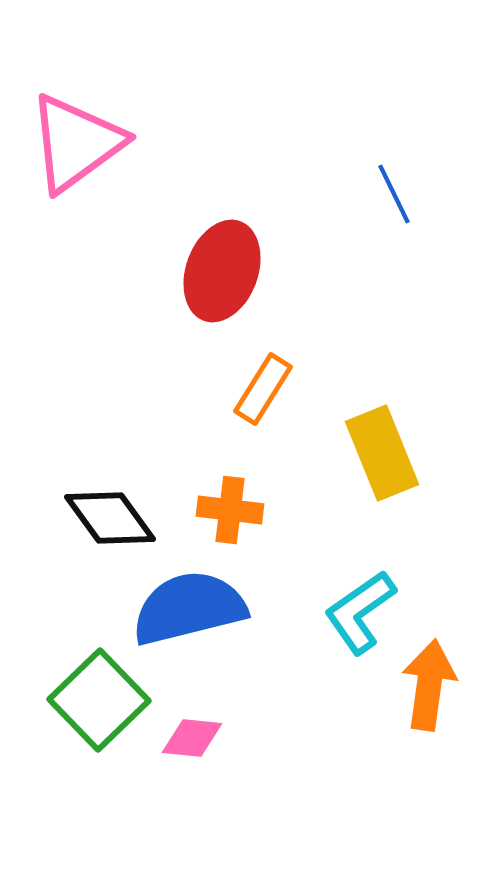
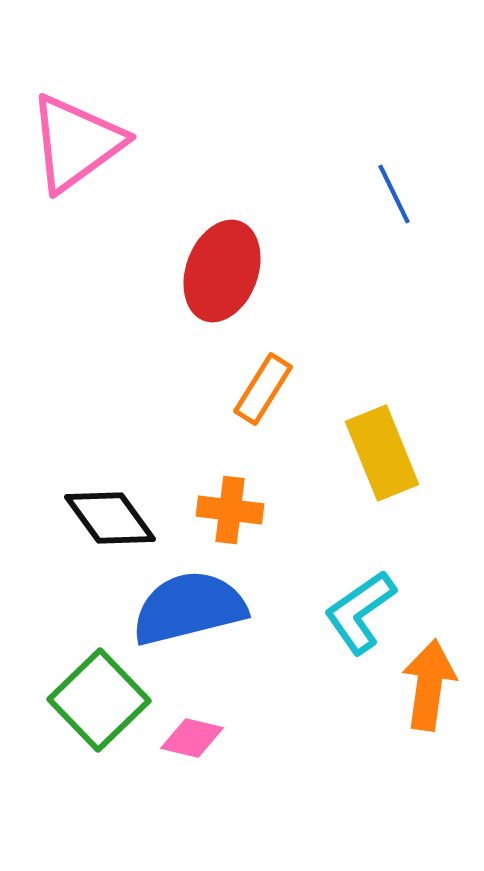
pink diamond: rotated 8 degrees clockwise
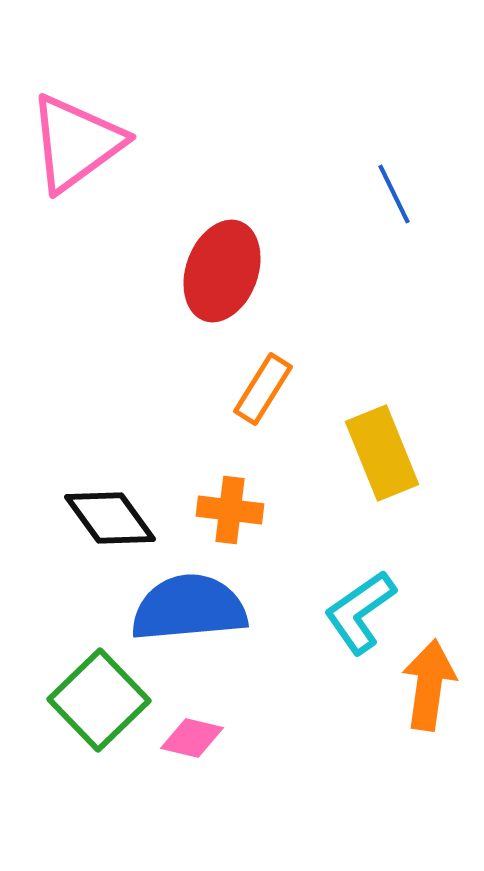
blue semicircle: rotated 9 degrees clockwise
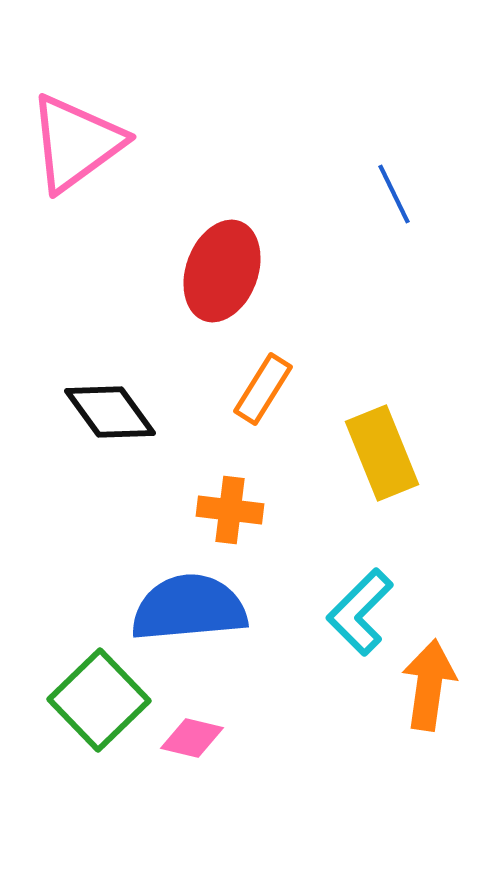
black diamond: moved 106 px up
cyan L-shape: rotated 10 degrees counterclockwise
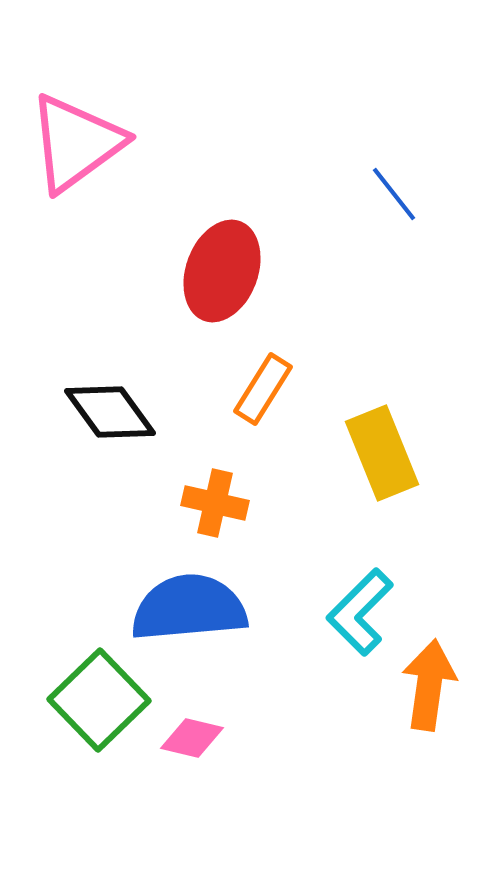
blue line: rotated 12 degrees counterclockwise
orange cross: moved 15 px left, 7 px up; rotated 6 degrees clockwise
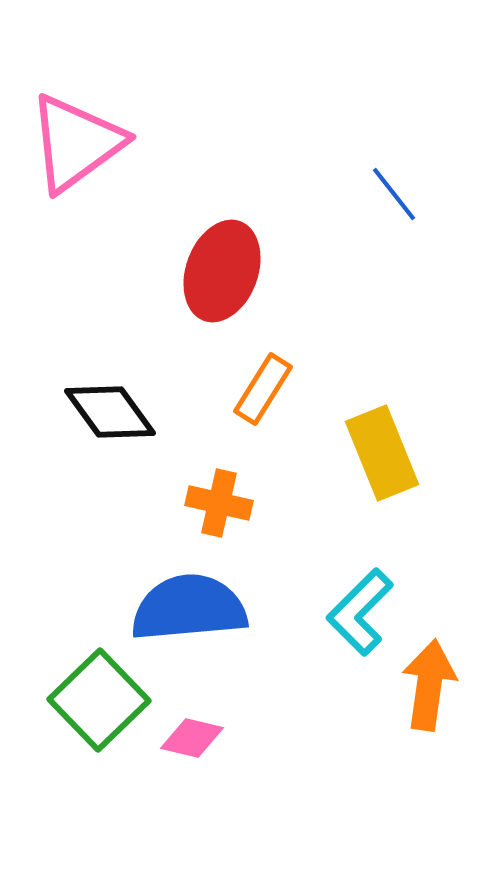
orange cross: moved 4 px right
